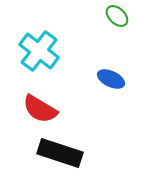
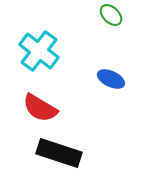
green ellipse: moved 6 px left, 1 px up
red semicircle: moved 1 px up
black rectangle: moved 1 px left
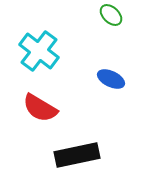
black rectangle: moved 18 px right, 2 px down; rotated 30 degrees counterclockwise
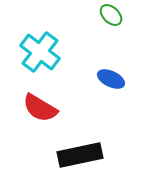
cyan cross: moved 1 px right, 1 px down
black rectangle: moved 3 px right
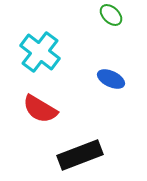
red semicircle: moved 1 px down
black rectangle: rotated 9 degrees counterclockwise
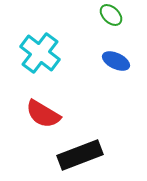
cyan cross: moved 1 px down
blue ellipse: moved 5 px right, 18 px up
red semicircle: moved 3 px right, 5 px down
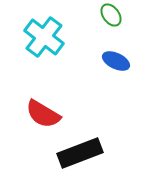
green ellipse: rotated 10 degrees clockwise
cyan cross: moved 4 px right, 16 px up
black rectangle: moved 2 px up
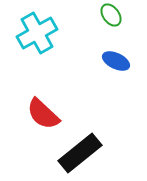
cyan cross: moved 7 px left, 4 px up; rotated 24 degrees clockwise
red semicircle: rotated 12 degrees clockwise
black rectangle: rotated 18 degrees counterclockwise
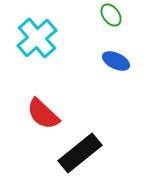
cyan cross: moved 5 px down; rotated 12 degrees counterclockwise
